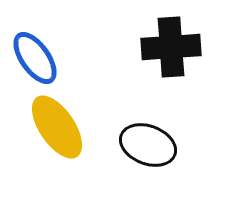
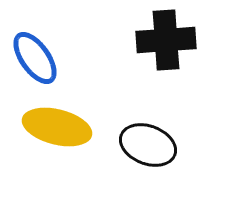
black cross: moved 5 px left, 7 px up
yellow ellipse: rotated 42 degrees counterclockwise
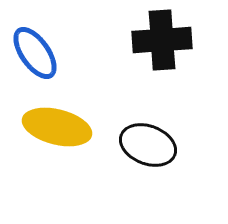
black cross: moved 4 px left
blue ellipse: moved 5 px up
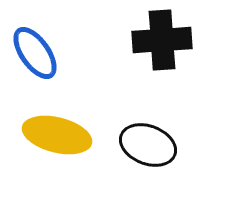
yellow ellipse: moved 8 px down
